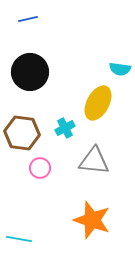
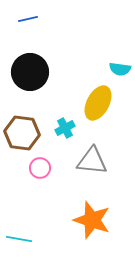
gray triangle: moved 2 px left
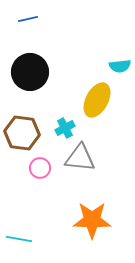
cyan semicircle: moved 3 px up; rotated 15 degrees counterclockwise
yellow ellipse: moved 1 px left, 3 px up
gray triangle: moved 12 px left, 3 px up
orange star: rotated 18 degrees counterclockwise
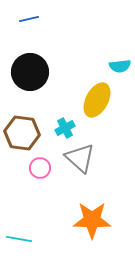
blue line: moved 1 px right
gray triangle: rotated 36 degrees clockwise
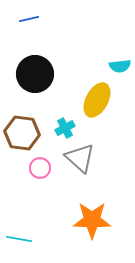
black circle: moved 5 px right, 2 px down
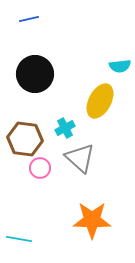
yellow ellipse: moved 3 px right, 1 px down
brown hexagon: moved 3 px right, 6 px down
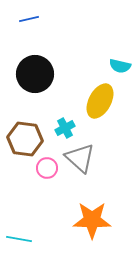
cyan semicircle: rotated 20 degrees clockwise
pink circle: moved 7 px right
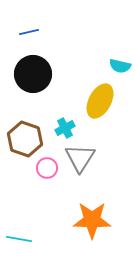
blue line: moved 13 px down
black circle: moved 2 px left
brown hexagon: rotated 12 degrees clockwise
gray triangle: rotated 20 degrees clockwise
